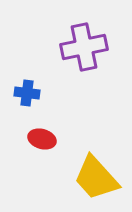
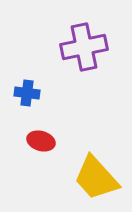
red ellipse: moved 1 px left, 2 px down
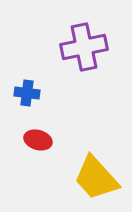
red ellipse: moved 3 px left, 1 px up
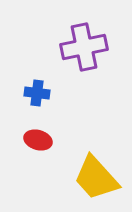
blue cross: moved 10 px right
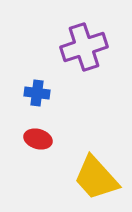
purple cross: rotated 6 degrees counterclockwise
red ellipse: moved 1 px up
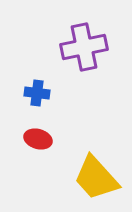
purple cross: rotated 6 degrees clockwise
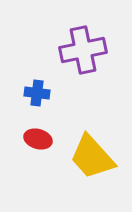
purple cross: moved 1 px left, 3 px down
yellow trapezoid: moved 4 px left, 21 px up
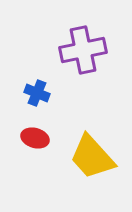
blue cross: rotated 15 degrees clockwise
red ellipse: moved 3 px left, 1 px up
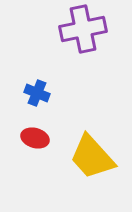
purple cross: moved 21 px up
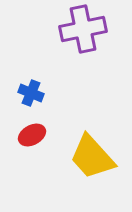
blue cross: moved 6 px left
red ellipse: moved 3 px left, 3 px up; rotated 44 degrees counterclockwise
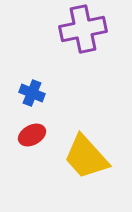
blue cross: moved 1 px right
yellow trapezoid: moved 6 px left
